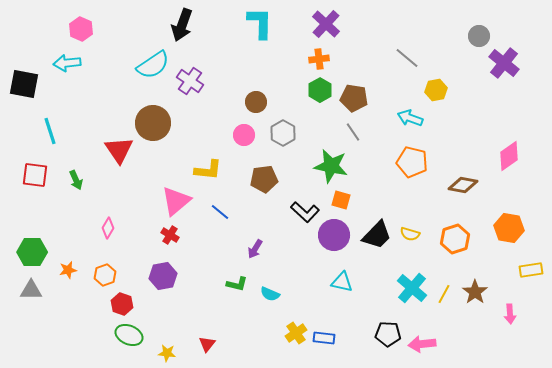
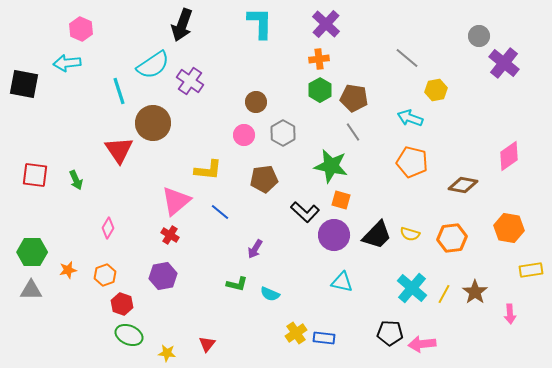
cyan line at (50, 131): moved 69 px right, 40 px up
orange hexagon at (455, 239): moved 3 px left, 1 px up; rotated 12 degrees clockwise
black pentagon at (388, 334): moved 2 px right, 1 px up
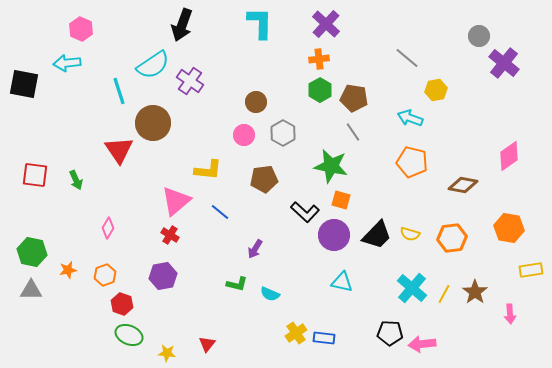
green hexagon at (32, 252): rotated 12 degrees clockwise
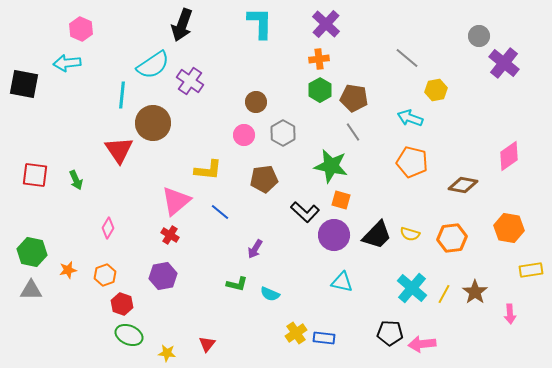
cyan line at (119, 91): moved 3 px right, 4 px down; rotated 24 degrees clockwise
